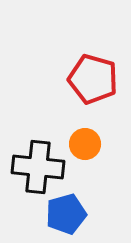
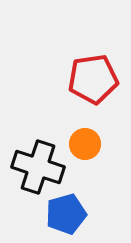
red pentagon: rotated 24 degrees counterclockwise
black cross: rotated 12 degrees clockwise
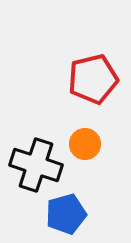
red pentagon: rotated 6 degrees counterclockwise
black cross: moved 2 px left, 2 px up
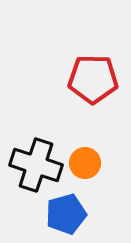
red pentagon: rotated 15 degrees clockwise
orange circle: moved 19 px down
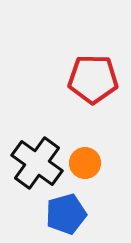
black cross: moved 1 px right, 2 px up; rotated 18 degrees clockwise
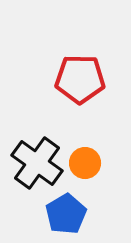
red pentagon: moved 13 px left
blue pentagon: rotated 15 degrees counterclockwise
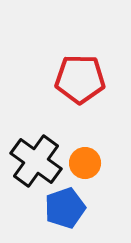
black cross: moved 1 px left, 2 px up
blue pentagon: moved 1 px left, 6 px up; rotated 12 degrees clockwise
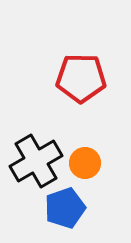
red pentagon: moved 1 px right, 1 px up
black cross: rotated 24 degrees clockwise
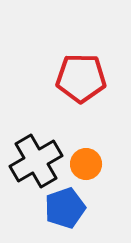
orange circle: moved 1 px right, 1 px down
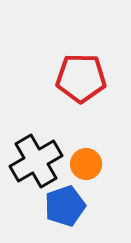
blue pentagon: moved 2 px up
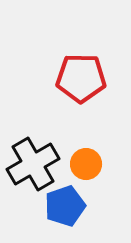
black cross: moved 3 px left, 3 px down
